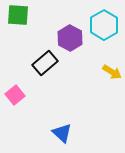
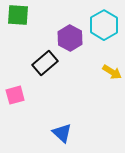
pink square: rotated 24 degrees clockwise
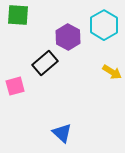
purple hexagon: moved 2 px left, 1 px up
pink square: moved 9 px up
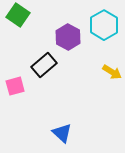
green square: rotated 30 degrees clockwise
black rectangle: moved 1 px left, 2 px down
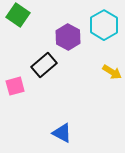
blue triangle: rotated 15 degrees counterclockwise
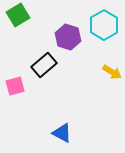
green square: rotated 25 degrees clockwise
purple hexagon: rotated 10 degrees counterclockwise
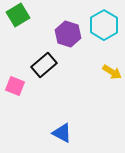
purple hexagon: moved 3 px up
pink square: rotated 36 degrees clockwise
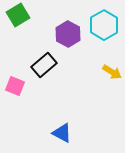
purple hexagon: rotated 10 degrees clockwise
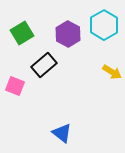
green square: moved 4 px right, 18 px down
blue triangle: rotated 10 degrees clockwise
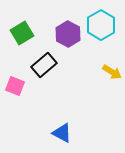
cyan hexagon: moved 3 px left
blue triangle: rotated 10 degrees counterclockwise
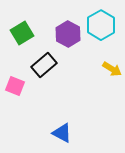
yellow arrow: moved 3 px up
